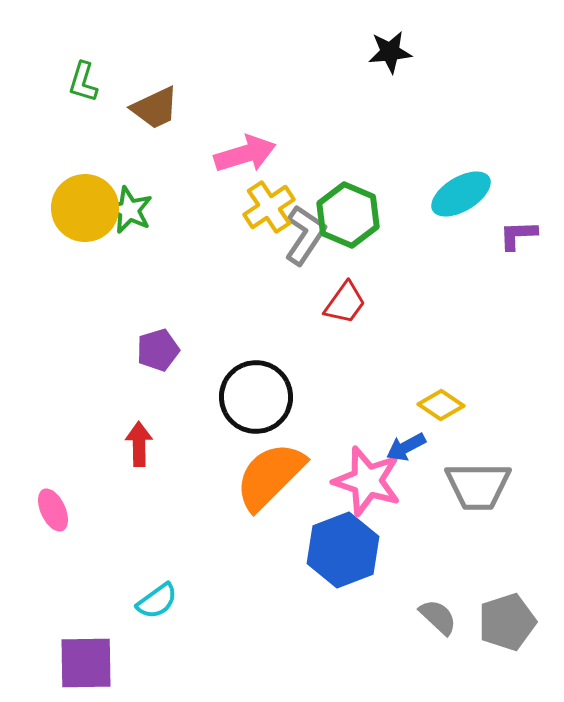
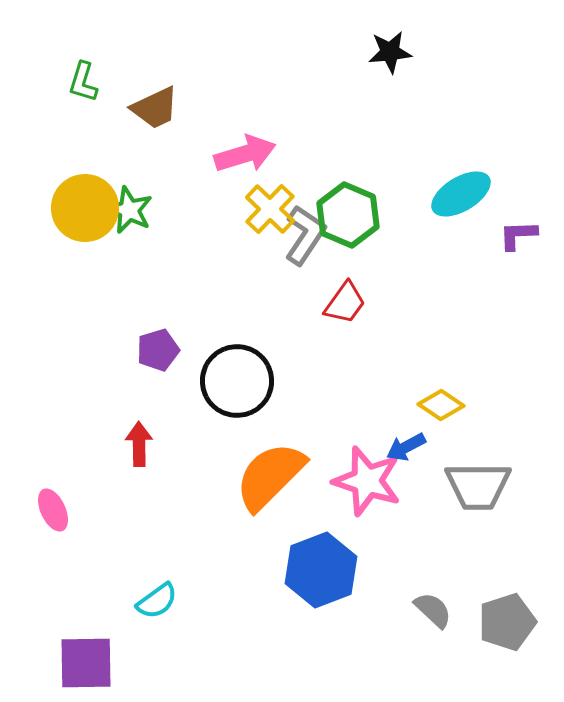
yellow cross: moved 1 px right, 2 px down; rotated 12 degrees counterclockwise
black circle: moved 19 px left, 16 px up
blue hexagon: moved 22 px left, 20 px down
gray semicircle: moved 5 px left, 7 px up
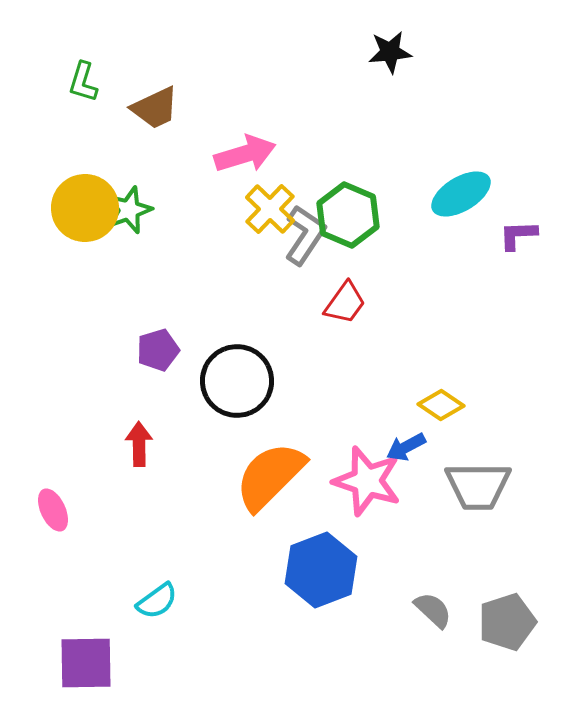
green star: rotated 27 degrees clockwise
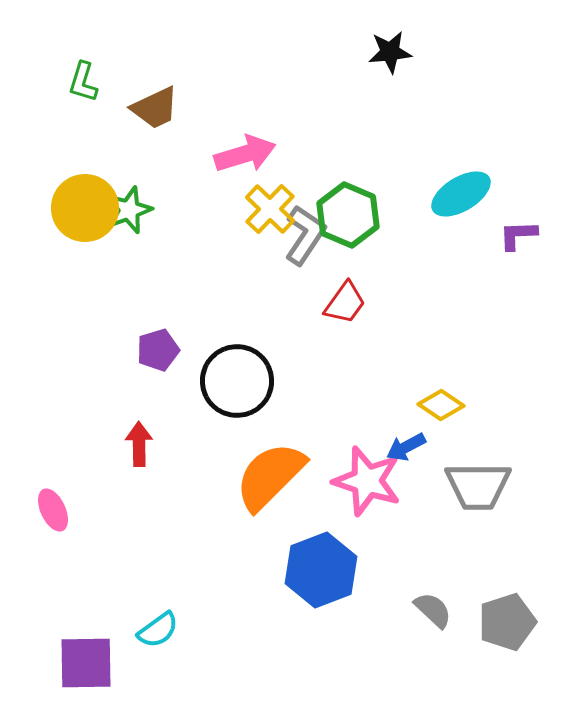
cyan semicircle: moved 1 px right, 29 px down
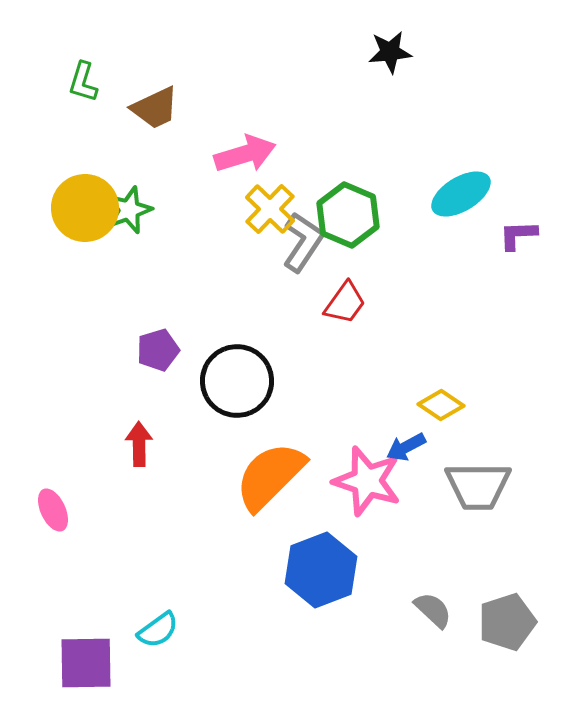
gray L-shape: moved 2 px left, 7 px down
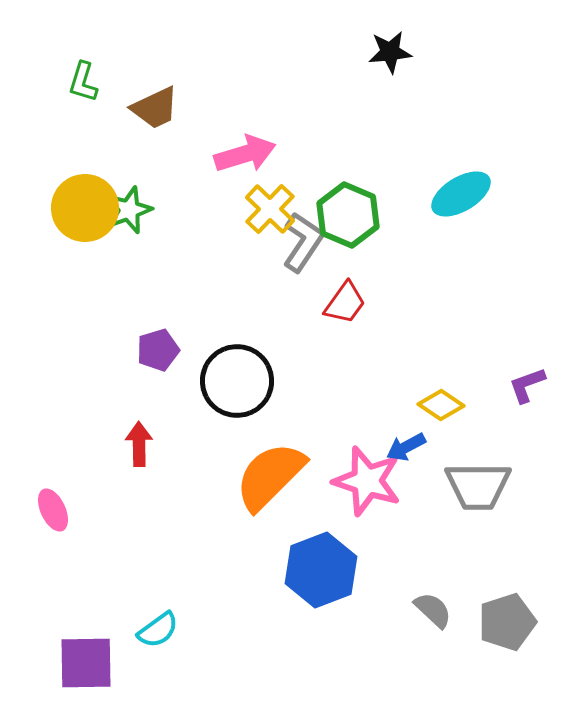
purple L-shape: moved 9 px right, 150 px down; rotated 18 degrees counterclockwise
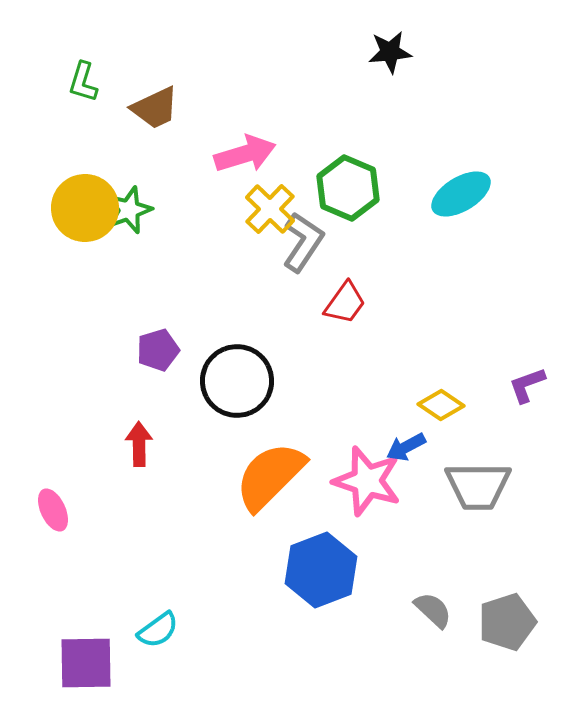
green hexagon: moved 27 px up
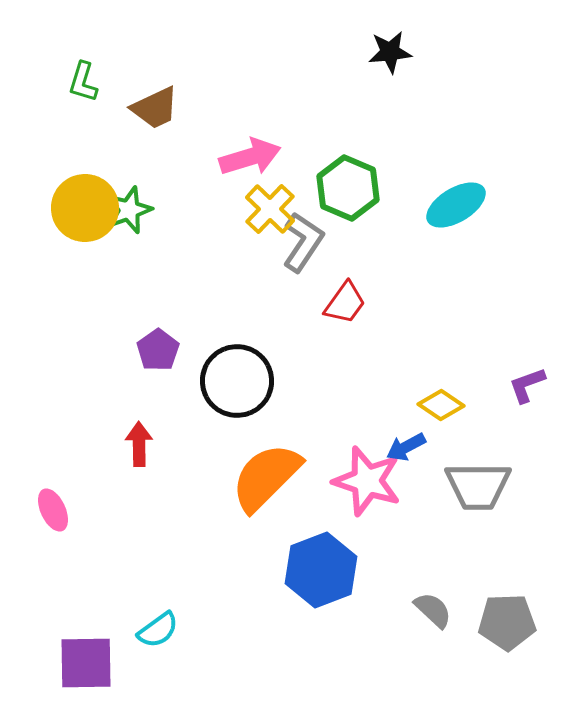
pink arrow: moved 5 px right, 3 px down
cyan ellipse: moved 5 px left, 11 px down
purple pentagon: rotated 18 degrees counterclockwise
orange semicircle: moved 4 px left, 1 px down
gray pentagon: rotated 16 degrees clockwise
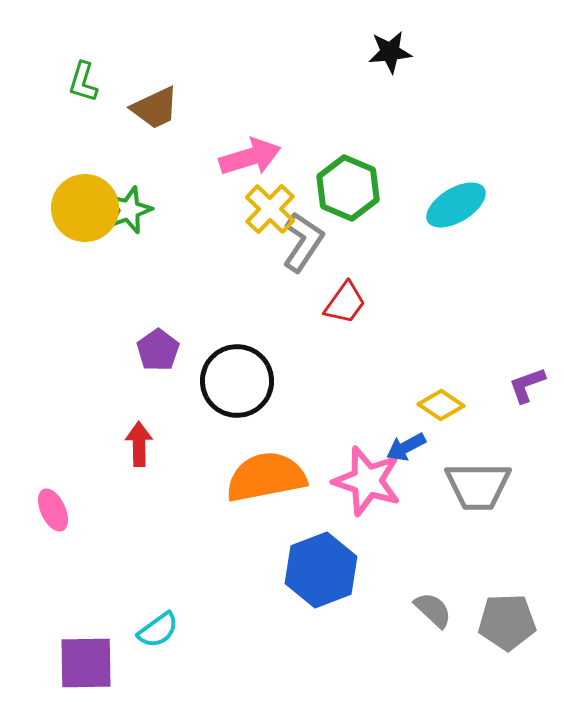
orange semicircle: rotated 34 degrees clockwise
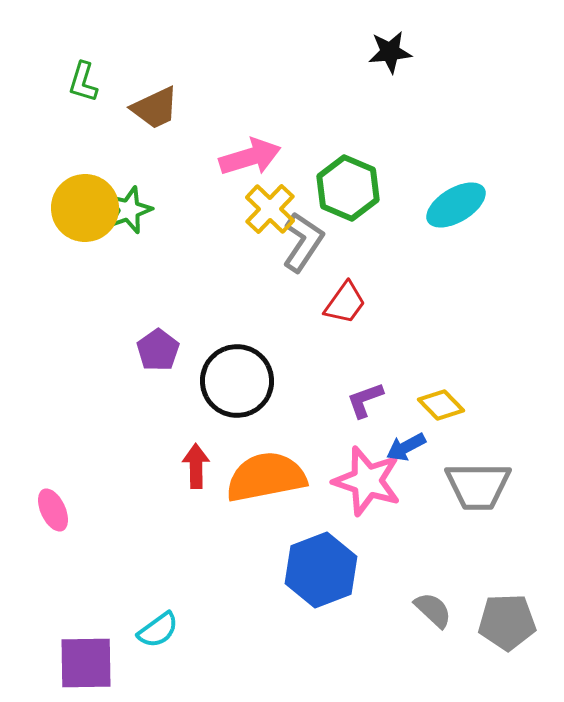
purple L-shape: moved 162 px left, 15 px down
yellow diamond: rotated 12 degrees clockwise
red arrow: moved 57 px right, 22 px down
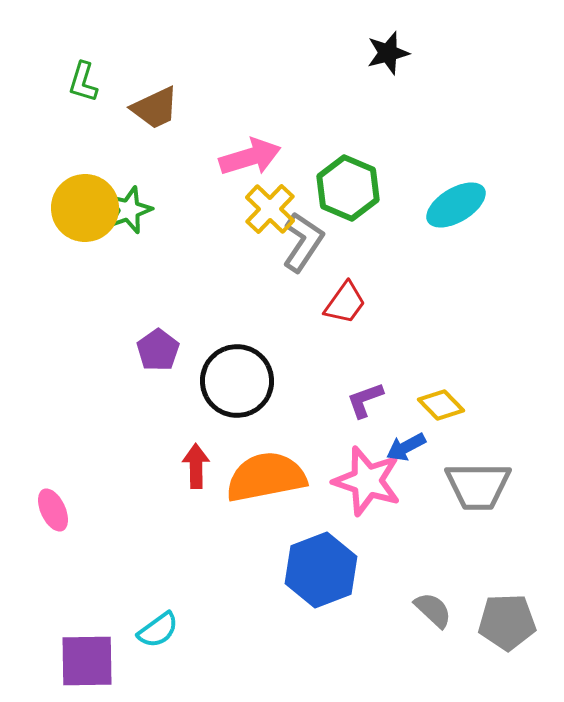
black star: moved 2 px left, 1 px down; rotated 9 degrees counterclockwise
purple square: moved 1 px right, 2 px up
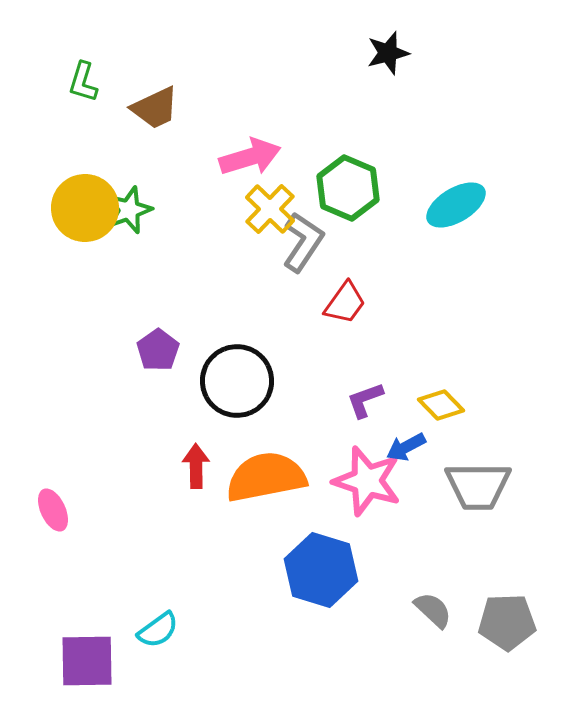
blue hexagon: rotated 22 degrees counterclockwise
